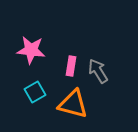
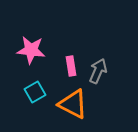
pink rectangle: rotated 18 degrees counterclockwise
gray arrow: rotated 55 degrees clockwise
orange triangle: rotated 12 degrees clockwise
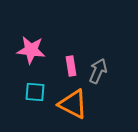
cyan square: rotated 35 degrees clockwise
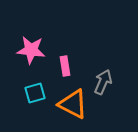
pink rectangle: moved 6 px left
gray arrow: moved 5 px right, 11 px down
cyan square: moved 1 px down; rotated 20 degrees counterclockwise
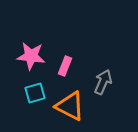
pink star: moved 6 px down
pink rectangle: rotated 30 degrees clockwise
orange triangle: moved 3 px left, 2 px down
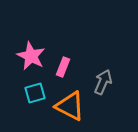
pink star: rotated 20 degrees clockwise
pink rectangle: moved 2 px left, 1 px down
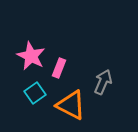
pink rectangle: moved 4 px left, 1 px down
cyan square: rotated 20 degrees counterclockwise
orange triangle: moved 1 px right, 1 px up
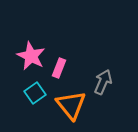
orange triangle: rotated 24 degrees clockwise
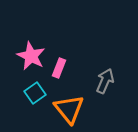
gray arrow: moved 2 px right, 1 px up
orange triangle: moved 2 px left, 4 px down
